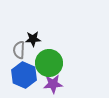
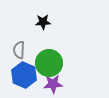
black star: moved 10 px right, 17 px up
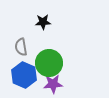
gray semicircle: moved 2 px right, 3 px up; rotated 12 degrees counterclockwise
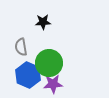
blue hexagon: moved 4 px right
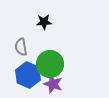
black star: moved 1 px right
green circle: moved 1 px right, 1 px down
purple star: rotated 24 degrees clockwise
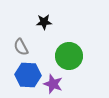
gray semicircle: rotated 18 degrees counterclockwise
green circle: moved 19 px right, 8 px up
blue hexagon: rotated 20 degrees counterclockwise
